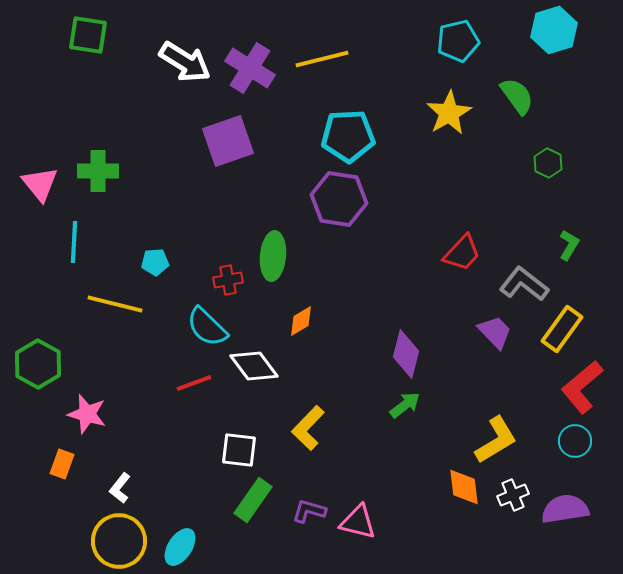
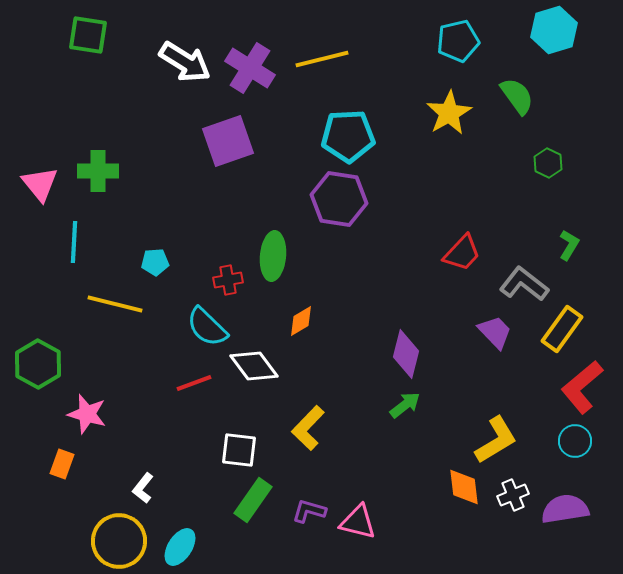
white L-shape at (120, 488): moved 23 px right
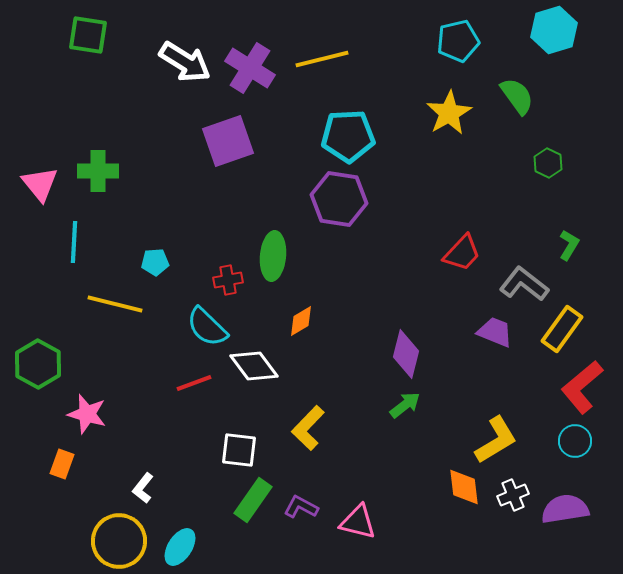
purple trapezoid at (495, 332): rotated 24 degrees counterclockwise
purple L-shape at (309, 511): moved 8 px left, 4 px up; rotated 12 degrees clockwise
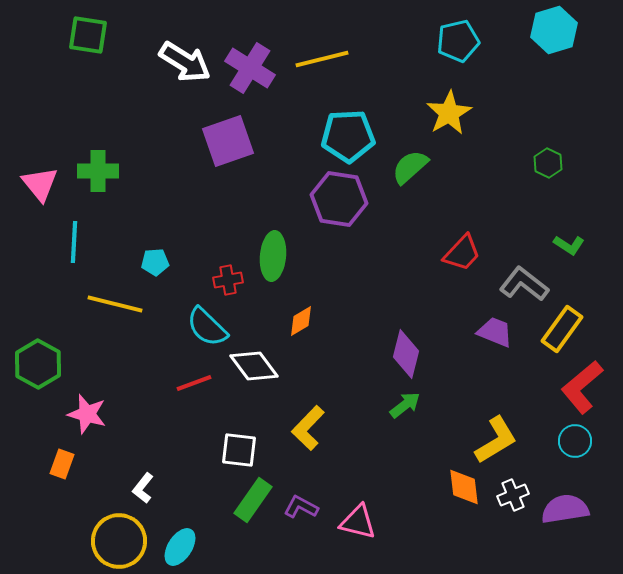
green semicircle at (517, 96): moved 107 px left, 71 px down; rotated 96 degrees counterclockwise
green L-shape at (569, 245): rotated 92 degrees clockwise
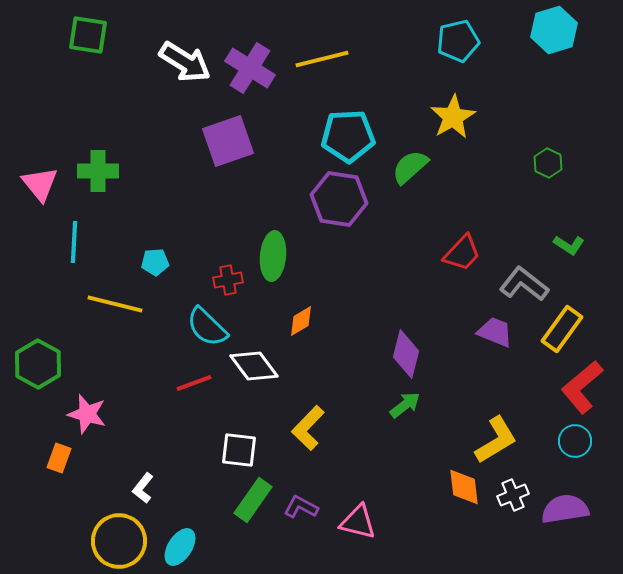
yellow star at (449, 113): moved 4 px right, 4 px down
orange rectangle at (62, 464): moved 3 px left, 6 px up
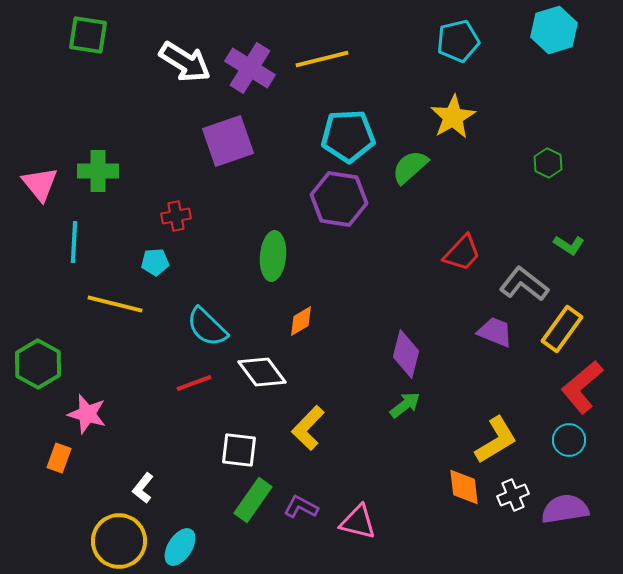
red cross at (228, 280): moved 52 px left, 64 px up
white diamond at (254, 366): moved 8 px right, 6 px down
cyan circle at (575, 441): moved 6 px left, 1 px up
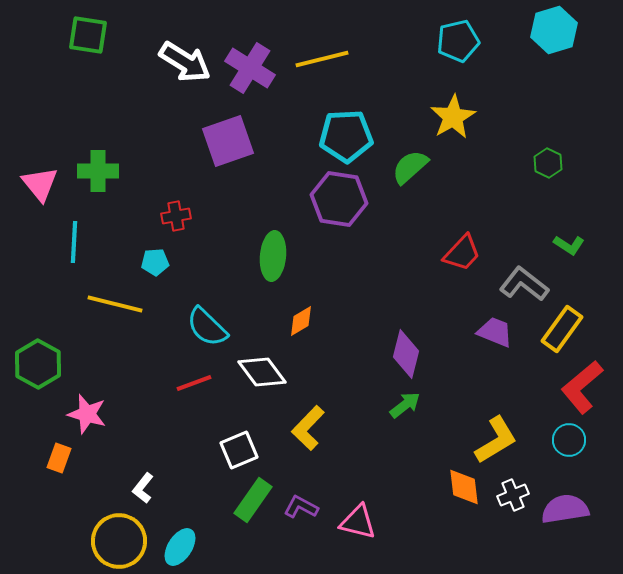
cyan pentagon at (348, 136): moved 2 px left
white square at (239, 450): rotated 30 degrees counterclockwise
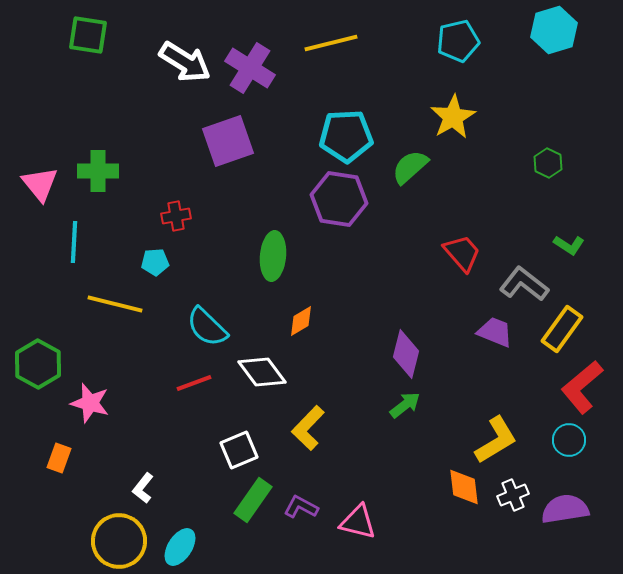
yellow line at (322, 59): moved 9 px right, 16 px up
red trapezoid at (462, 253): rotated 84 degrees counterclockwise
pink star at (87, 414): moved 3 px right, 11 px up
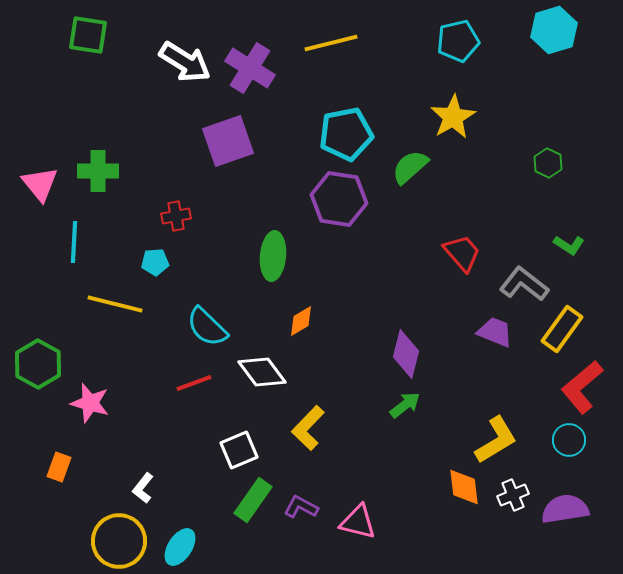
cyan pentagon at (346, 136): moved 2 px up; rotated 8 degrees counterclockwise
orange rectangle at (59, 458): moved 9 px down
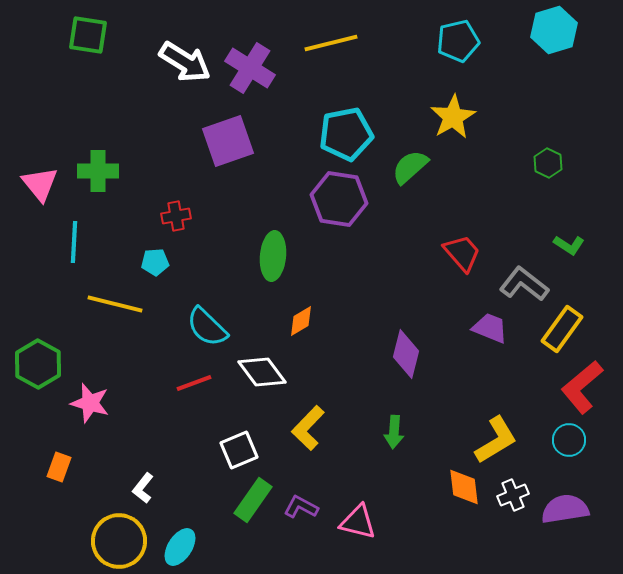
purple trapezoid at (495, 332): moved 5 px left, 4 px up
green arrow at (405, 405): moved 11 px left, 27 px down; rotated 132 degrees clockwise
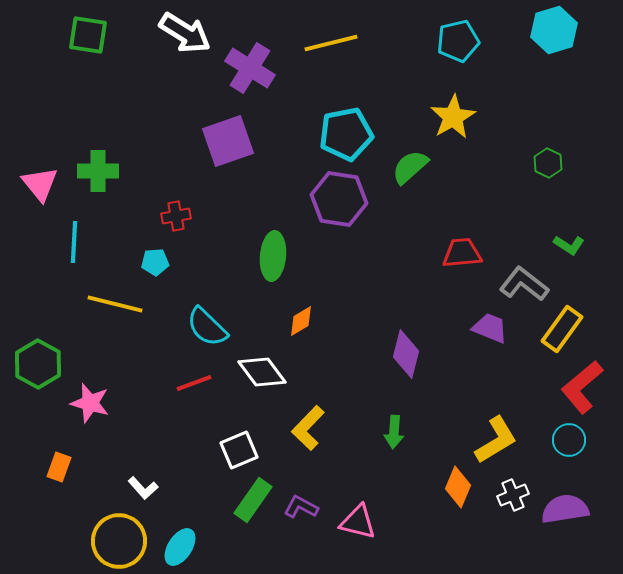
white arrow at (185, 62): moved 29 px up
red trapezoid at (462, 253): rotated 54 degrees counterclockwise
orange diamond at (464, 487): moved 6 px left; rotated 30 degrees clockwise
white L-shape at (143, 488): rotated 80 degrees counterclockwise
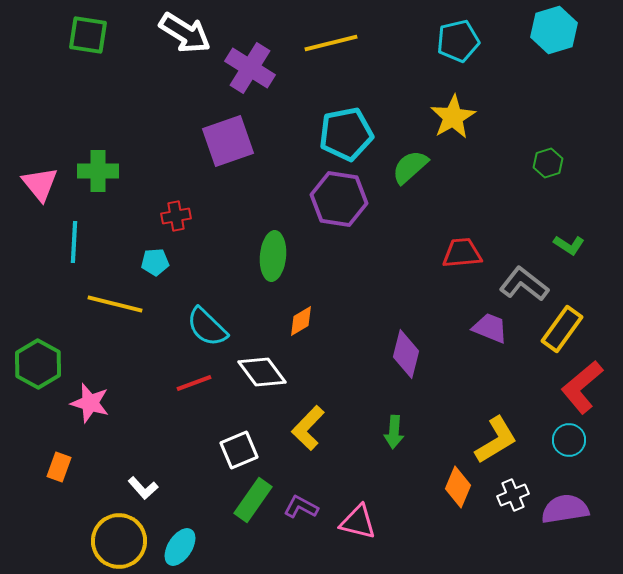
green hexagon at (548, 163): rotated 16 degrees clockwise
